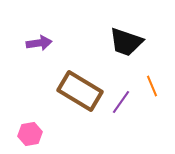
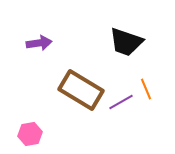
orange line: moved 6 px left, 3 px down
brown rectangle: moved 1 px right, 1 px up
purple line: rotated 25 degrees clockwise
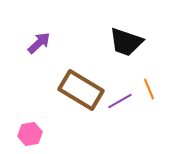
purple arrow: rotated 35 degrees counterclockwise
orange line: moved 3 px right
purple line: moved 1 px left, 1 px up
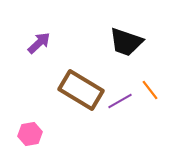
orange line: moved 1 px right, 1 px down; rotated 15 degrees counterclockwise
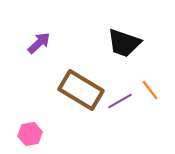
black trapezoid: moved 2 px left, 1 px down
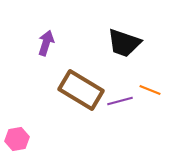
purple arrow: moved 7 px right; rotated 30 degrees counterclockwise
orange line: rotated 30 degrees counterclockwise
purple line: rotated 15 degrees clockwise
pink hexagon: moved 13 px left, 5 px down
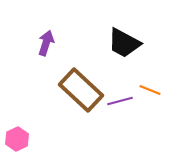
black trapezoid: rotated 9 degrees clockwise
brown rectangle: rotated 12 degrees clockwise
pink hexagon: rotated 15 degrees counterclockwise
